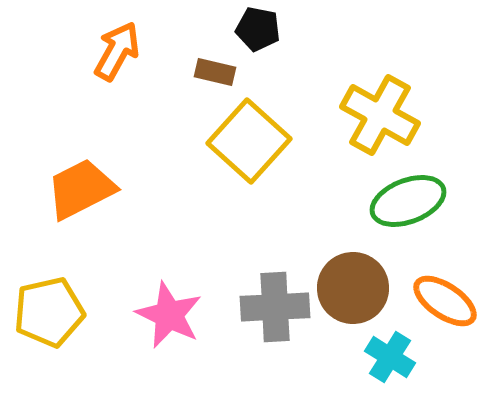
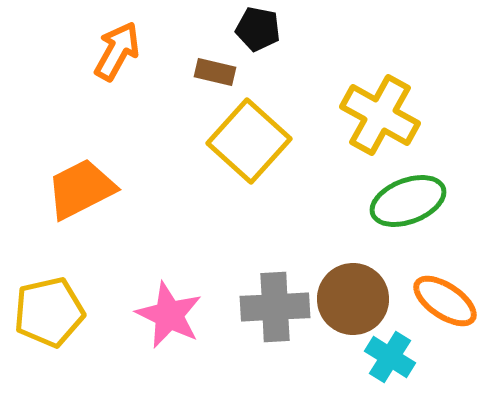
brown circle: moved 11 px down
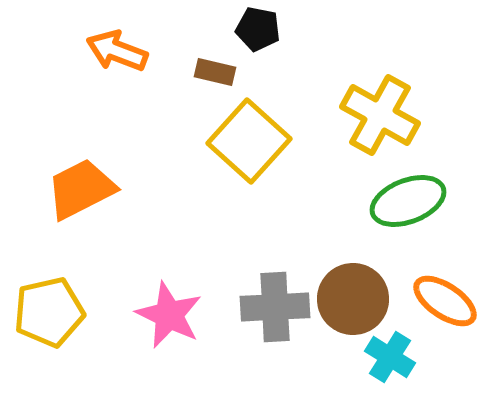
orange arrow: rotated 98 degrees counterclockwise
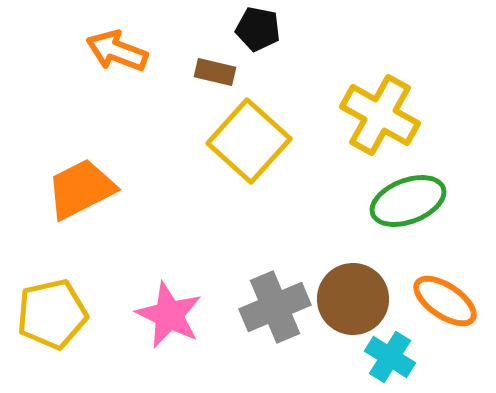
gray cross: rotated 20 degrees counterclockwise
yellow pentagon: moved 3 px right, 2 px down
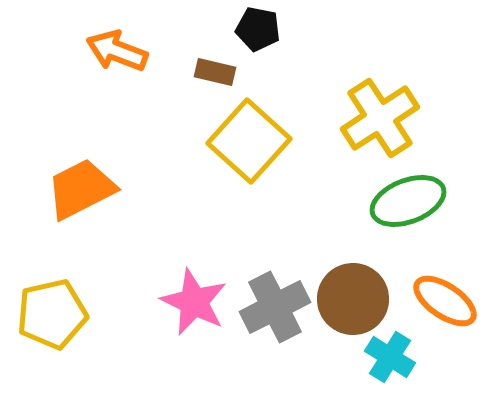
yellow cross: moved 3 px down; rotated 28 degrees clockwise
gray cross: rotated 4 degrees counterclockwise
pink star: moved 25 px right, 13 px up
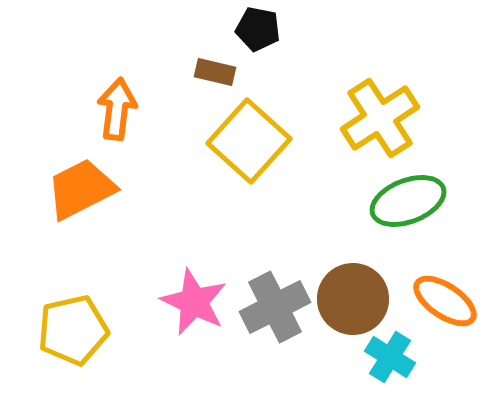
orange arrow: moved 58 px down; rotated 76 degrees clockwise
yellow pentagon: moved 21 px right, 16 px down
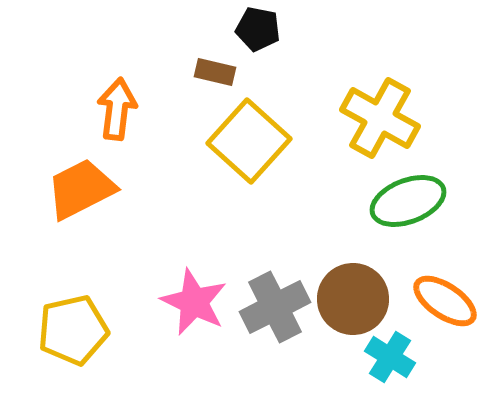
yellow cross: rotated 28 degrees counterclockwise
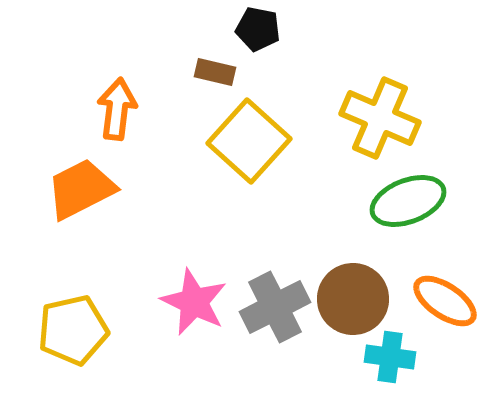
yellow cross: rotated 6 degrees counterclockwise
cyan cross: rotated 24 degrees counterclockwise
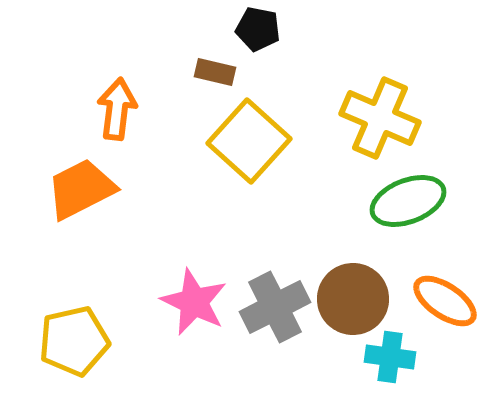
yellow pentagon: moved 1 px right, 11 px down
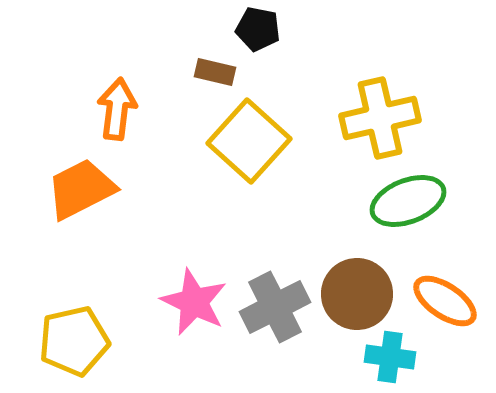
yellow cross: rotated 36 degrees counterclockwise
brown circle: moved 4 px right, 5 px up
